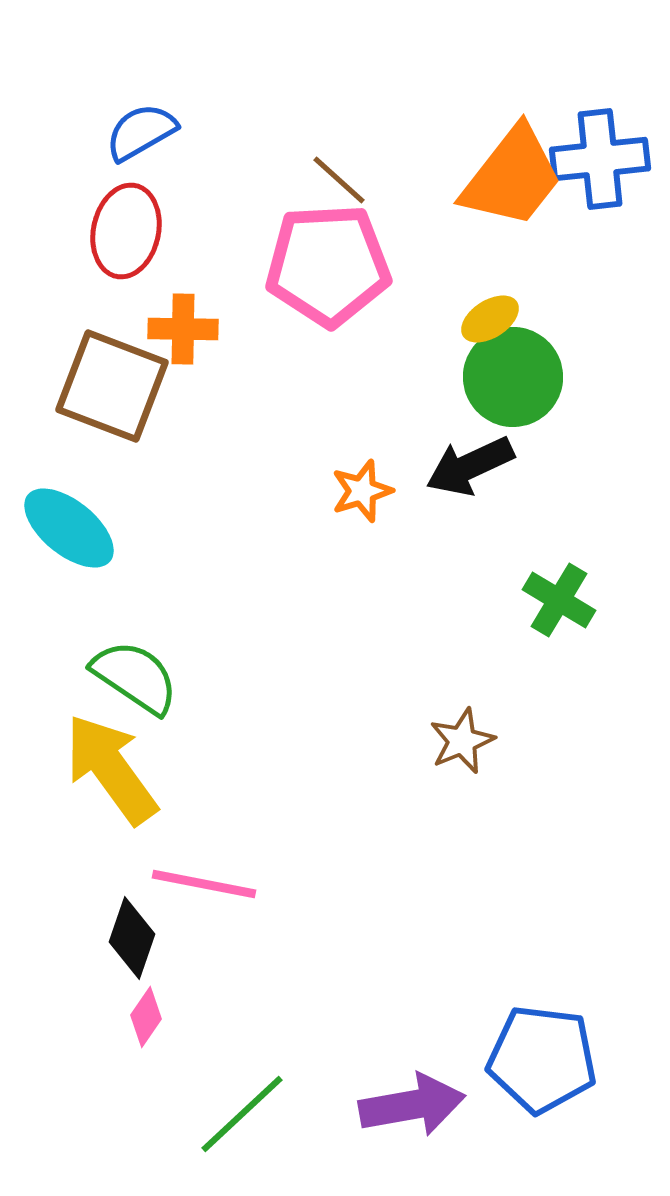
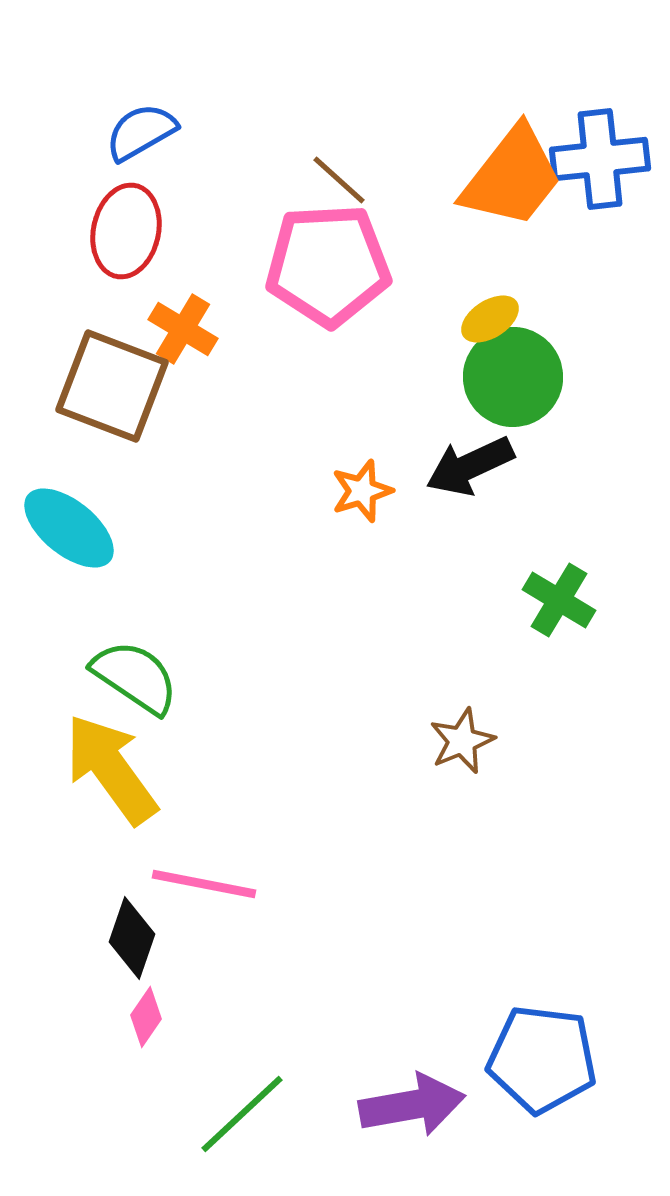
orange cross: rotated 30 degrees clockwise
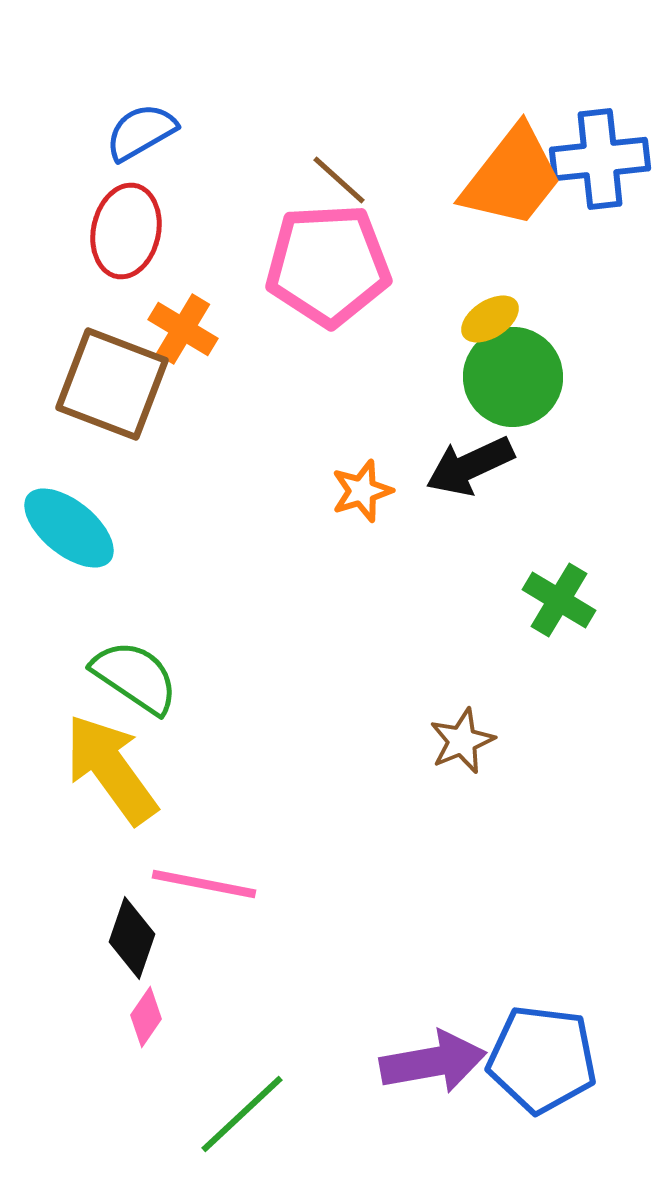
brown square: moved 2 px up
purple arrow: moved 21 px right, 43 px up
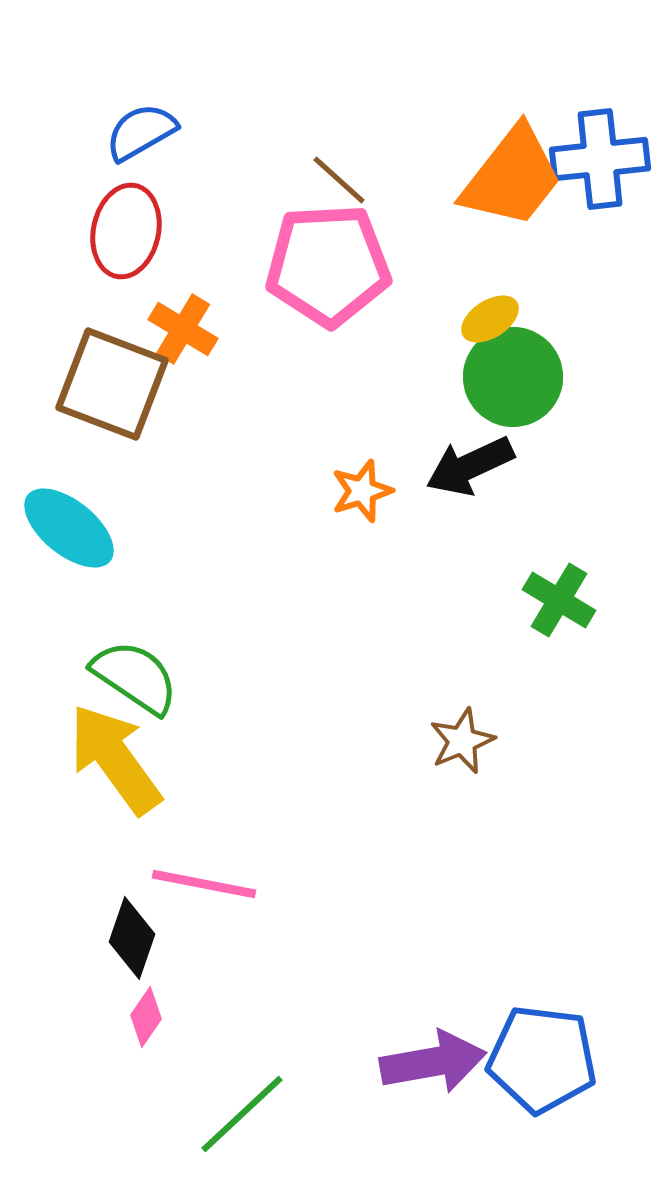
yellow arrow: moved 4 px right, 10 px up
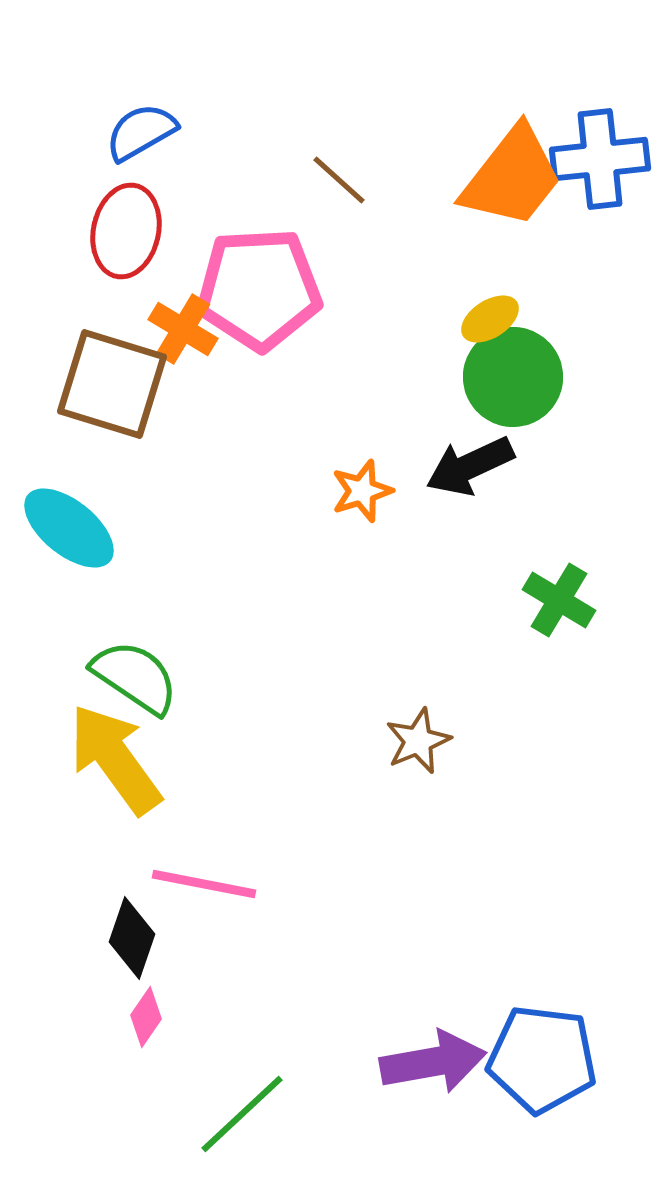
pink pentagon: moved 69 px left, 24 px down
brown square: rotated 4 degrees counterclockwise
brown star: moved 44 px left
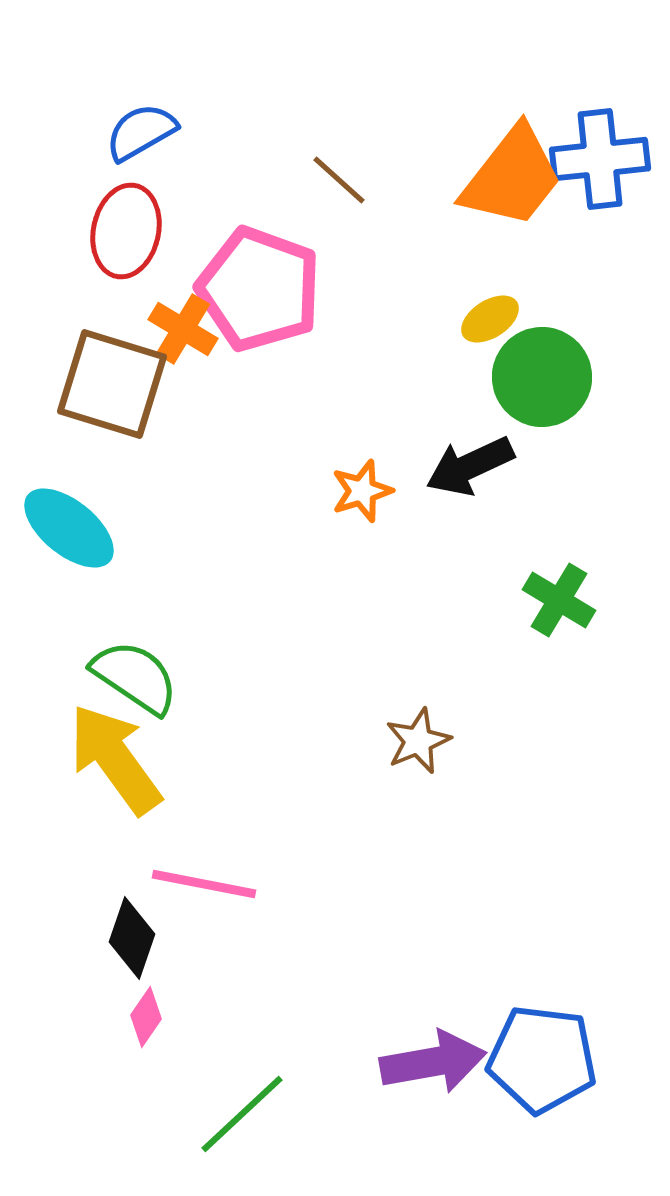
pink pentagon: rotated 23 degrees clockwise
green circle: moved 29 px right
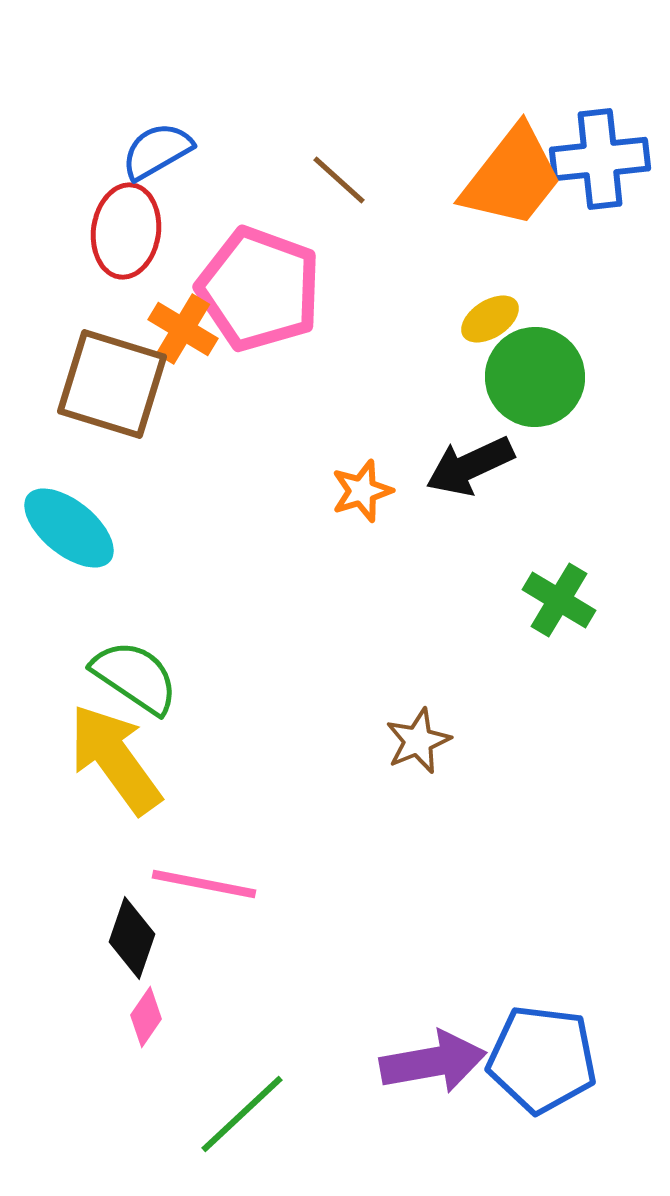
blue semicircle: moved 16 px right, 19 px down
red ellipse: rotated 4 degrees counterclockwise
green circle: moved 7 px left
